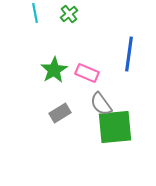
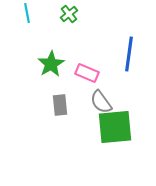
cyan line: moved 8 px left
green star: moved 3 px left, 6 px up
gray semicircle: moved 2 px up
gray rectangle: moved 8 px up; rotated 65 degrees counterclockwise
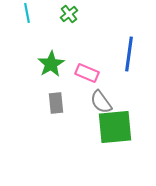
gray rectangle: moved 4 px left, 2 px up
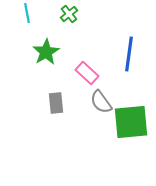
green star: moved 5 px left, 12 px up
pink rectangle: rotated 20 degrees clockwise
green square: moved 16 px right, 5 px up
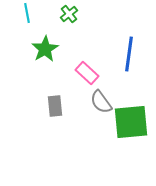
green star: moved 1 px left, 3 px up
gray rectangle: moved 1 px left, 3 px down
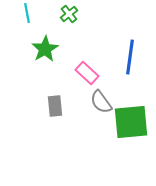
blue line: moved 1 px right, 3 px down
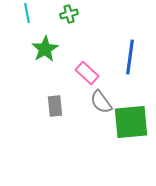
green cross: rotated 24 degrees clockwise
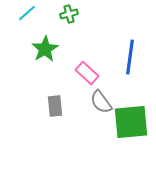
cyan line: rotated 60 degrees clockwise
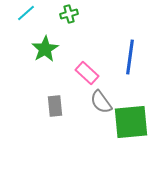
cyan line: moved 1 px left
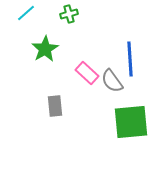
blue line: moved 2 px down; rotated 12 degrees counterclockwise
gray semicircle: moved 11 px right, 21 px up
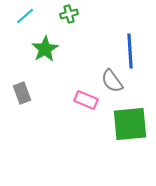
cyan line: moved 1 px left, 3 px down
blue line: moved 8 px up
pink rectangle: moved 1 px left, 27 px down; rotated 20 degrees counterclockwise
gray rectangle: moved 33 px left, 13 px up; rotated 15 degrees counterclockwise
green square: moved 1 px left, 2 px down
